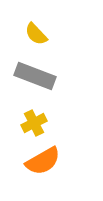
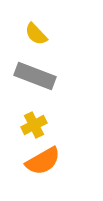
yellow cross: moved 2 px down
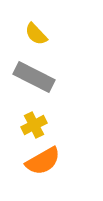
gray rectangle: moved 1 px left, 1 px down; rotated 6 degrees clockwise
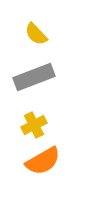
gray rectangle: rotated 48 degrees counterclockwise
